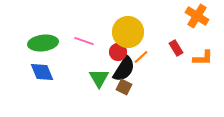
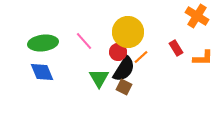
pink line: rotated 30 degrees clockwise
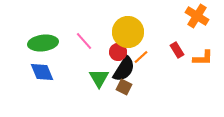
red rectangle: moved 1 px right, 2 px down
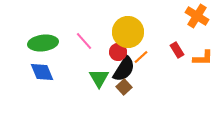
brown square: rotated 21 degrees clockwise
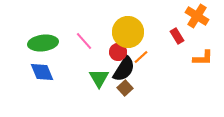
red rectangle: moved 14 px up
brown square: moved 1 px right, 1 px down
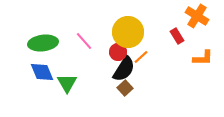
green triangle: moved 32 px left, 5 px down
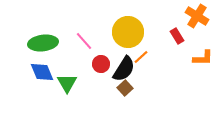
red circle: moved 17 px left, 12 px down
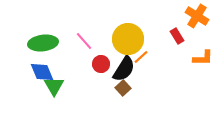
yellow circle: moved 7 px down
green triangle: moved 13 px left, 3 px down
brown square: moved 2 px left
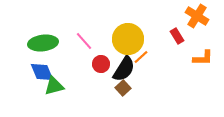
green triangle: rotated 45 degrees clockwise
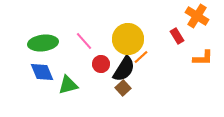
green triangle: moved 14 px right, 1 px up
